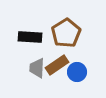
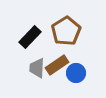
brown pentagon: moved 2 px up
black rectangle: rotated 50 degrees counterclockwise
blue circle: moved 1 px left, 1 px down
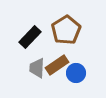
brown pentagon: moved 1 px up
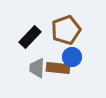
brown pentagon: rotated 12 degrees clockwise
brown rectangle: moved 1 px right, 3 px down; rotated 40 degrees clockwise
blue circle: moved 4 px left, 16 px up
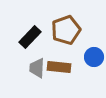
blue circle: moved 22 px right
brown rectangle: moved 1 px right, 1 px up
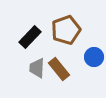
brown rectangle: moved 2 px down; rotated 45 degrees clockwise
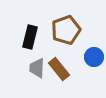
black rectangle: rotated 30 degrees counterclockwise
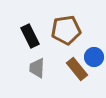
brown pentagon: rotated 12 degrees clockwise
black rectangle: moved 1 px up; rotated 40 degrees counterclockwise
brown rectangle: moved 18 px right
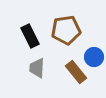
brown rectangle: moved 1 px left, 3 px down
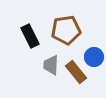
gray trapezoid: moved 14 px right, 3 px up
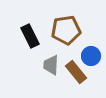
blue circle: moved 3 px left, 1 px up
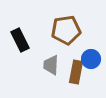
black rectangle: moved 10 px left, 4 px down
blue circle: moved 3 px down
brown rectangle: rotated 50 degrees clockwise
